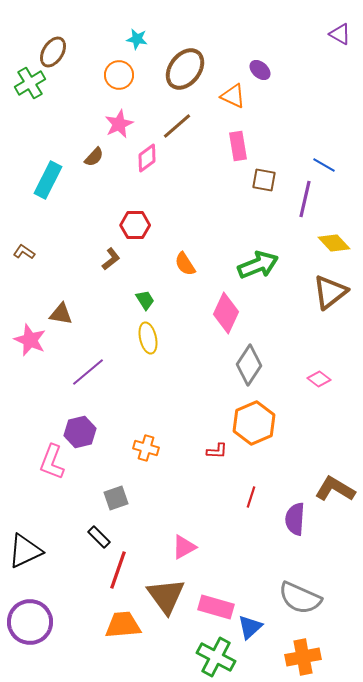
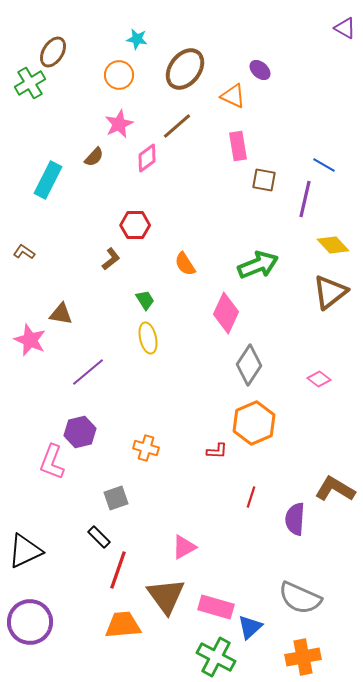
purple triangle at (340, 34): moved 5 px right, 6 px up
yellow diamond at (334, 243): moved 1 px left, 2 px down
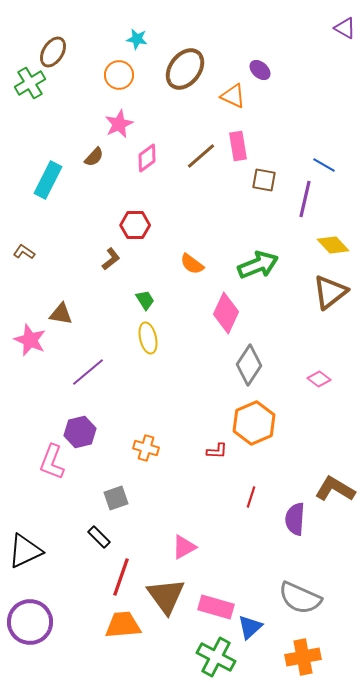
brown line at (177, 126): moved 24 px right, 30 px down
orange semicircle at (185, 264): moved 7 px right; rotated 20 degrees counterclockwise
red line at (118, 570): moved 3 px right, 7 px down
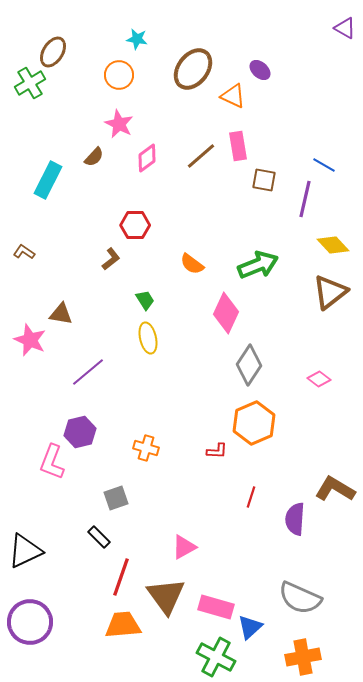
brown ellipse at (185, 69): moved 8 px right
pink star at (119, 124): rotated 20 degrees counterclockwise
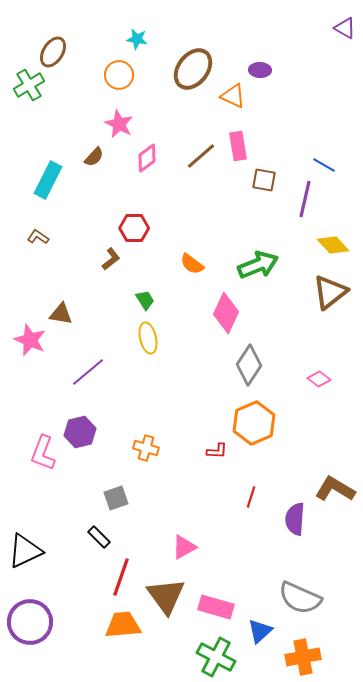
purple ellipse at (260, 70): rotated 40 degrees counterclockwise
green cross at (30, 83): moved 1 px left, 2 px down
red hexagon at (135, 225): moved 1 px left, 3 px down
brown L-shape at (24, 252): moved 14 px right, 15 px up
pink L-shape at (52, 462): moved 9 px left, 9 px up
blue triangle at (250, 627): moved 10 px right, 4 px down
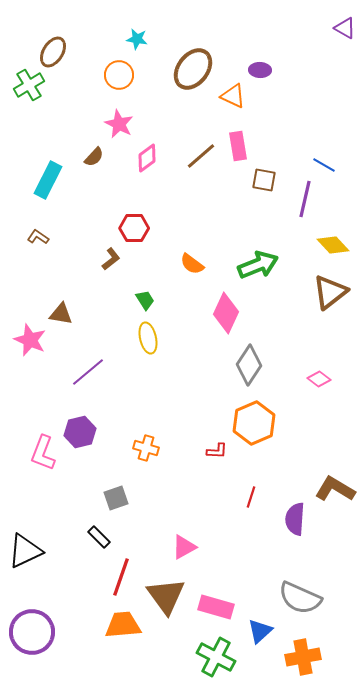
purple circle at (30, 622): moved 2 px right, 10 px down
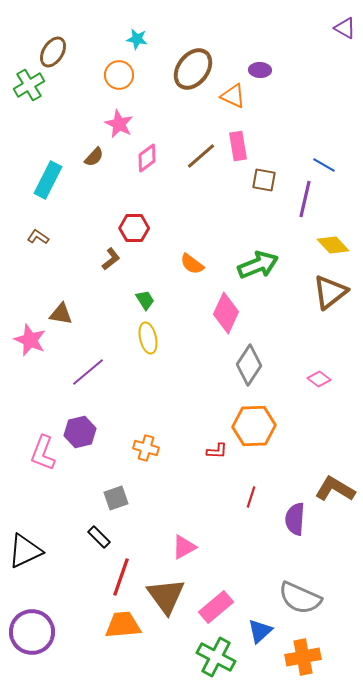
orange hexagon at (254, 423): moved 3 px down; rotated 21 degrees clockwise
pink rectangle at (216, 607): rotated 56 degrees counterclockwise
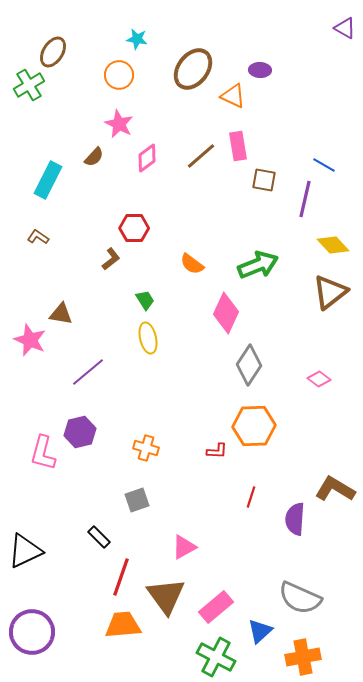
pink L-shape at (43, 453): rotated 6 degrees counterclockwise
gray square at (116, 498): moved 21 px right, 2 px down
